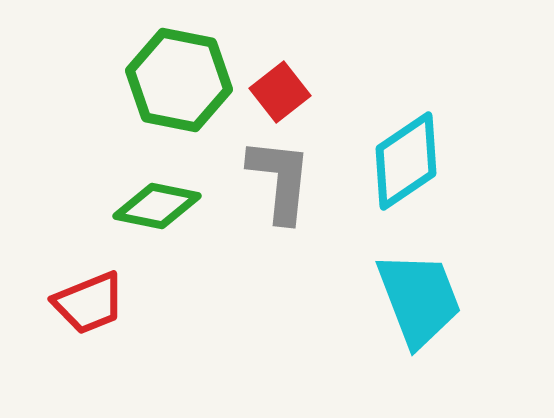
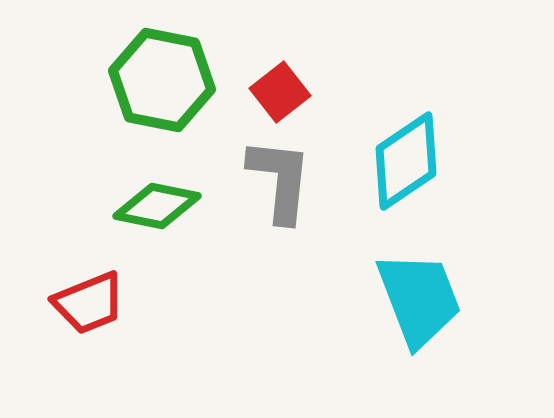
green hexagon: moved 17 px left
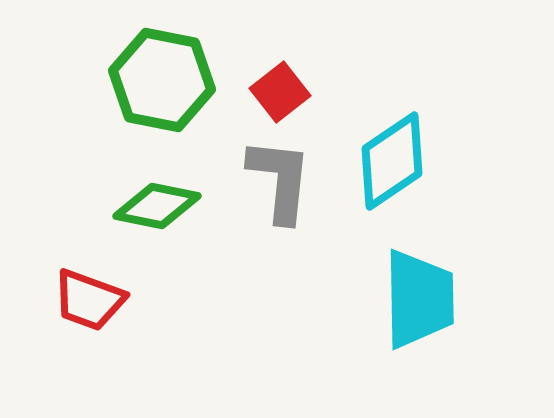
cyan diamond: moved 14 px left
cyan trapezoid: rotated 20 degrees clockwise
red trapezoid: moved 3 px up; rotated 42 degrees clockwise
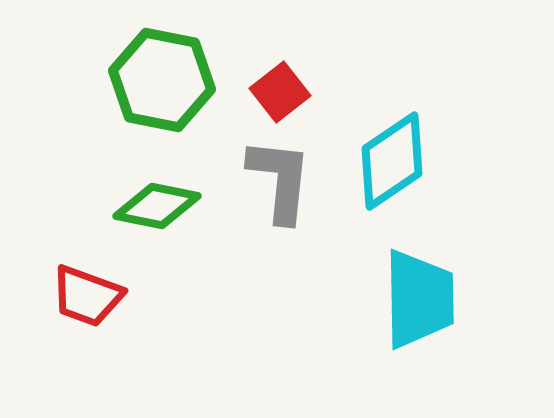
red trapezoid: moved 2 px left, 4 px up
